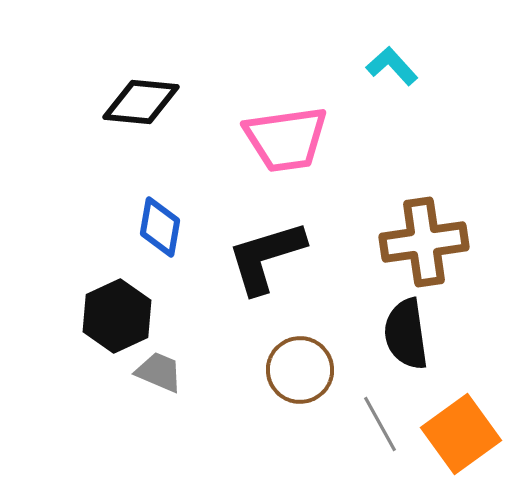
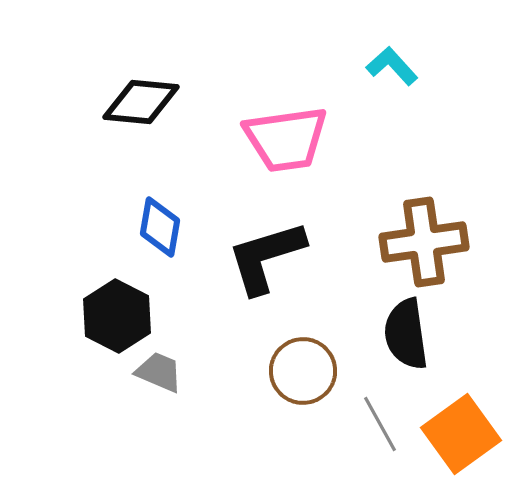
black hexagon: rotated 8 degrees counterclockwise
brown circle: moved 3 px right, 1 px down
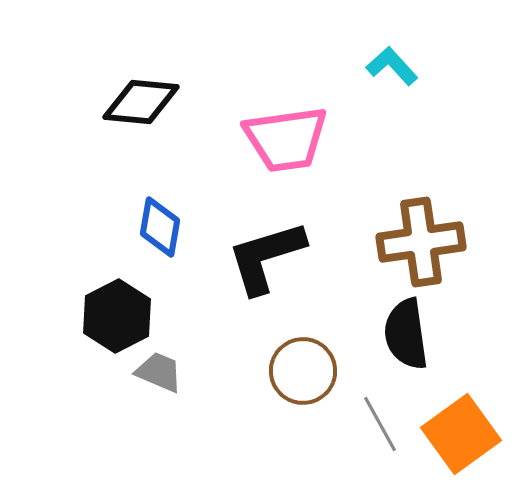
brown cross: moved 3 px left
black hexagon: rotated 6 degrees clockwise
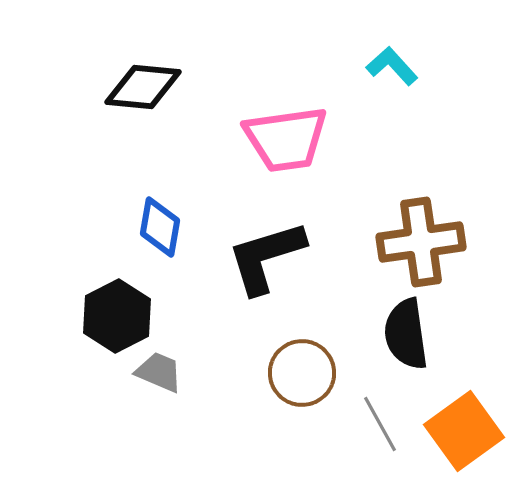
black diamond: moved 2 px right, 15 px up
brown circle: moved 1 px left, 2 px down
orange square: moved 3 px right, 3 px up
